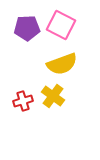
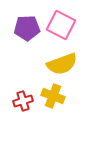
yellow cross: rotated 15 degrees counterclockwise
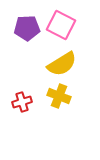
yellow semicircle: rotated 12 degrees counterclockwise
yellow cross: moved 6 px right
red cross: moved 1 px left, 1 px down
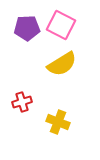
yellow cross: moved 1 px left, 26 px down
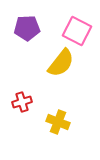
pink square: moved 16 px right, 6 px down
yellow semicircle: moved 1 px left, 1 px up; rotated 20 degrees counterclockwise
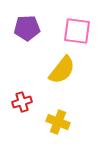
pink square: rotated 20 degrees counterclockwise
yellow semicircle: moved 1 px right, 7 px down
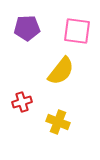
yellow semicircle: moved 1 px left, 1 px down
